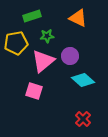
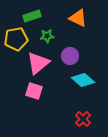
yellow pentagon: moved 4 px up
pink triangle: moved 5 px left, 2 px down
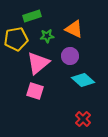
orange triangle: moved 4 px left, 11 px down
pink square: moved 1 px right
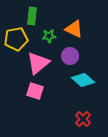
green rectangle: rotated 66 degrees counterclockwise
green star: moved 2 px right
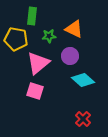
yellow pentagon: rotated 20 degrees clockwise
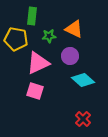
pink triangle: rotated 15 degrees clockwise
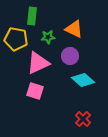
green star: moved 1 px left, 1 px down
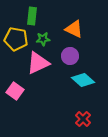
green star: moved 5 px left, 2 px down
pink square: moved 20 px left; rotated 18 degrees clockwise
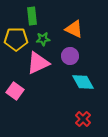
green rectangle: rotated 12 degrees counterclockwise
yellow pentagon: rotated 10 degrees counterclockwise
cyan diamond: moved 2 px down; rotated 20 degrees clockwise
